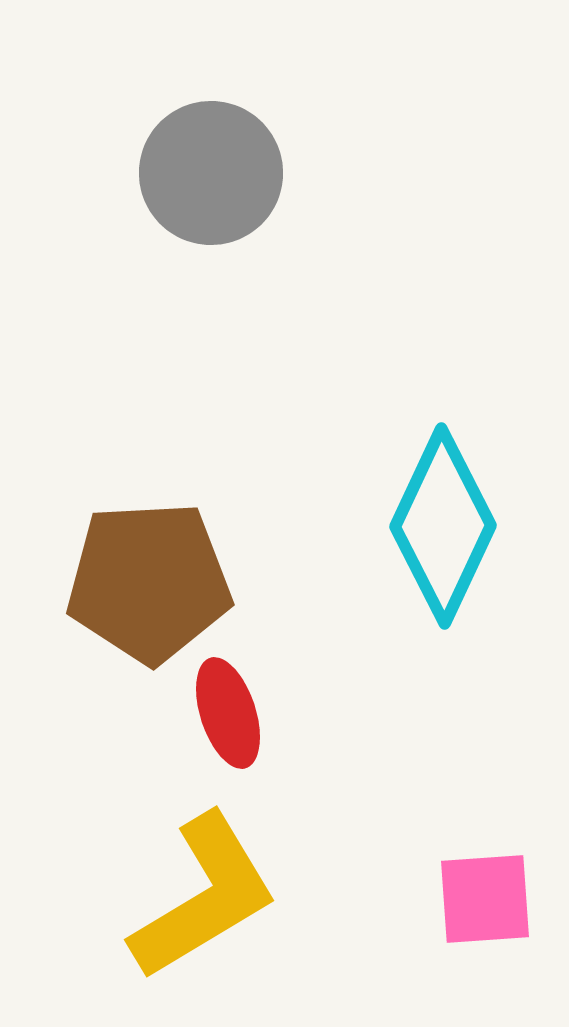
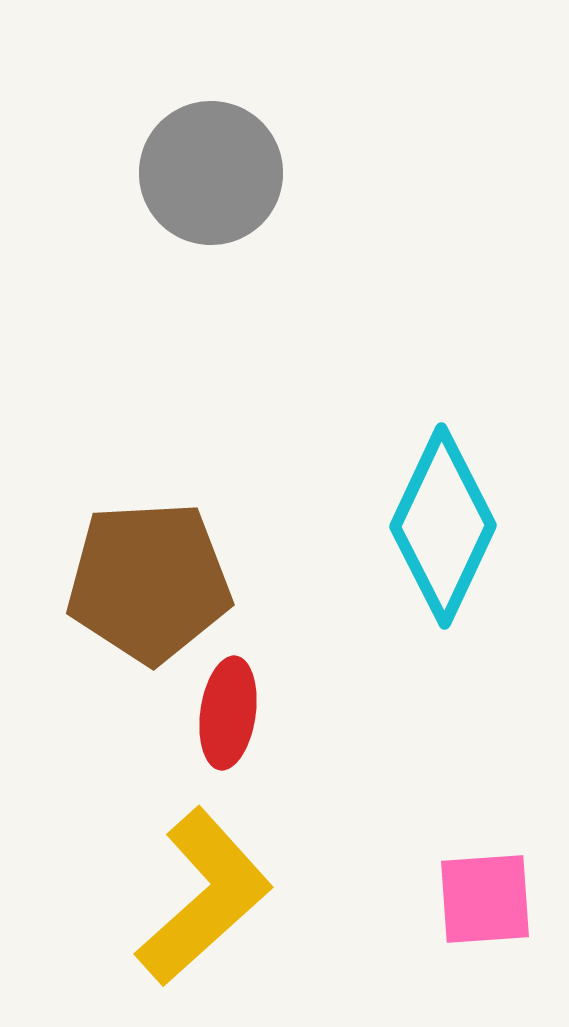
red ellipse: rotated 26 degrees clockwise
yellow L-shape: rotated 11 degrees counterclockwise
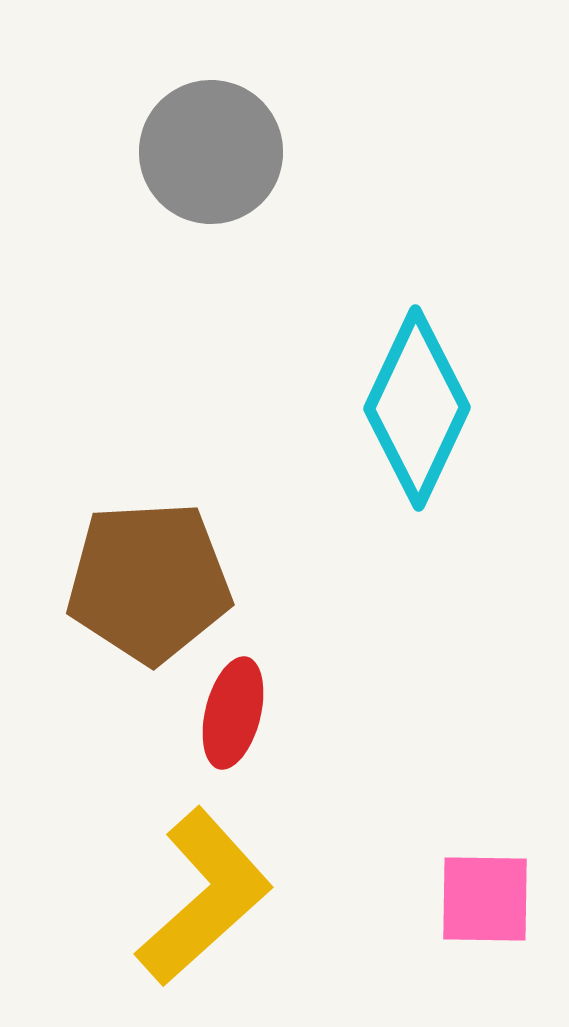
gray circle: moved 21 px up
cyan diamond: moved 26 px left, 118 px up
red ellipse: moved 5 px right; rotated 6 degrees clockwise
pink square: rotated 5 degrees clockwise
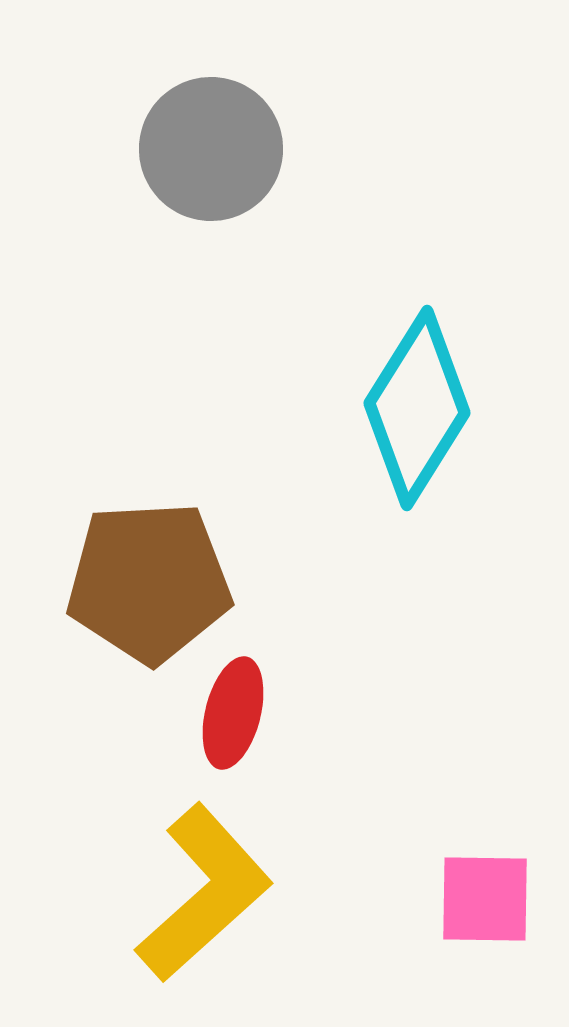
gray circle: moved 3 px up
cyan diamond: rotated 7 degrees clockwise
yellow L-shape: moved 4 px up
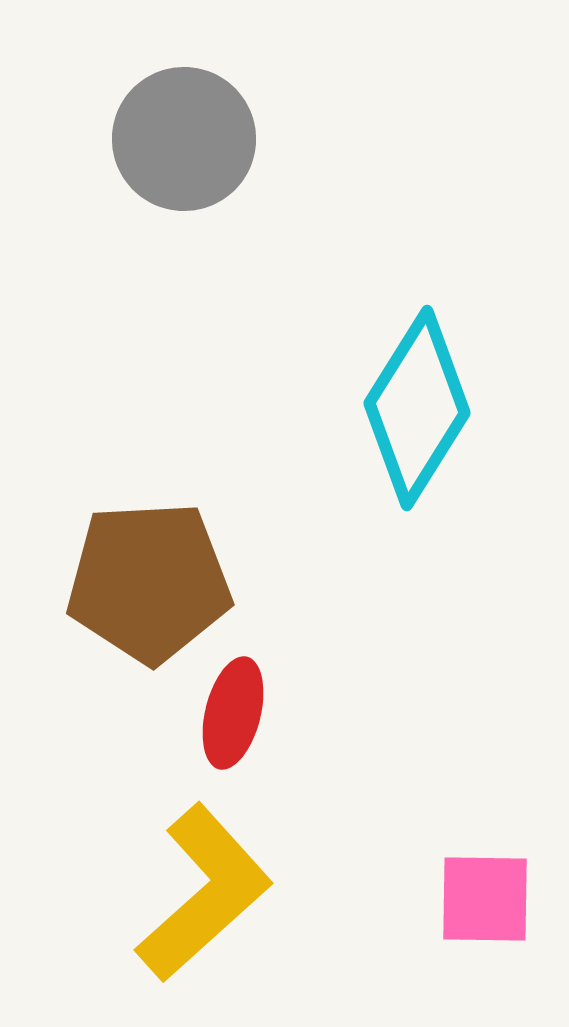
gray circle: moved 27 px left, 10 px up
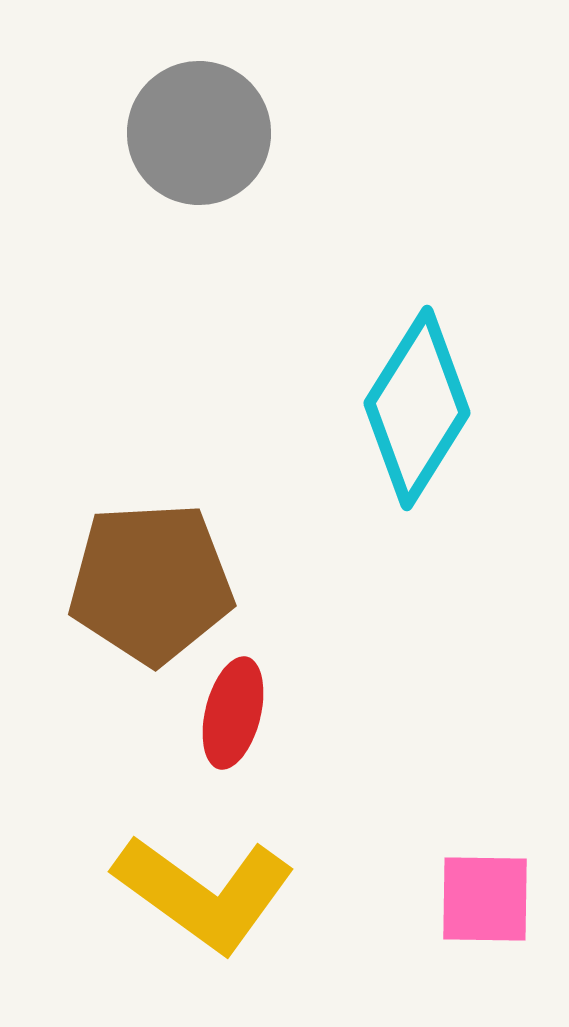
gray circle: moved 15 px right, 6 px up
brown pentagon: moved 2 px right, 1 px down
yellow L-shape: rotated 78 degrees clockwise
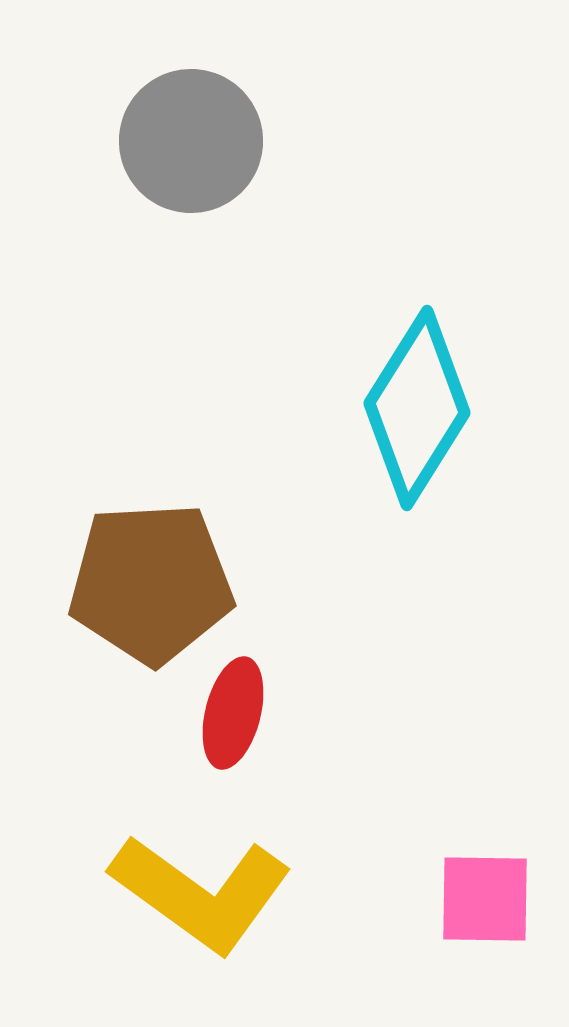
gray circle: moved 8 px left, 8 px down
yellow L-shape: moved 3 px left
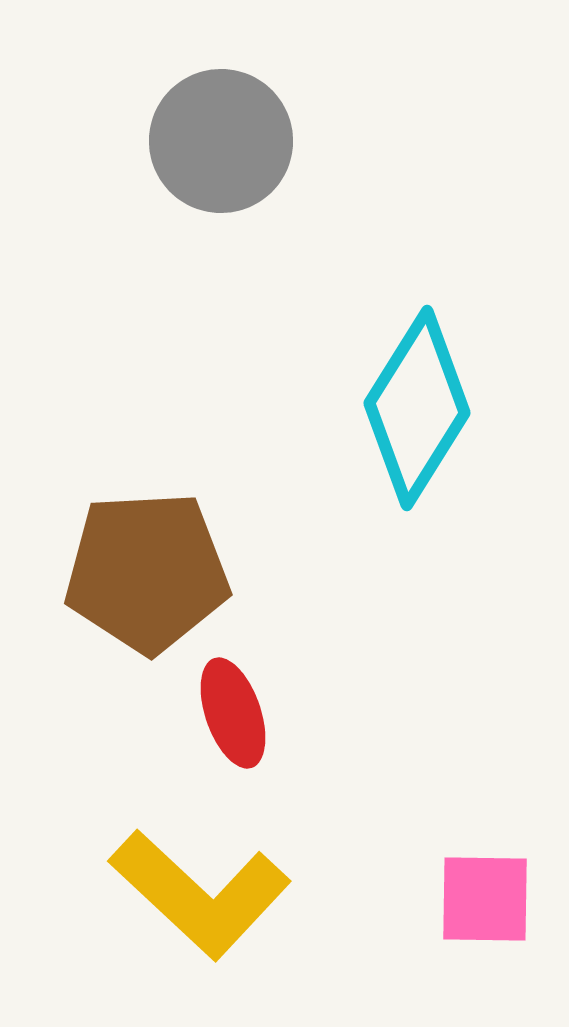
gray circle: moved 30 px right
brown pentagon: moved 4 px left, 11 px up
red ellipse: rotated 33 degrees counterclockwise
yellow L-shape: moved 1 px left, 1 px down; rotated 7 degrees clockwise
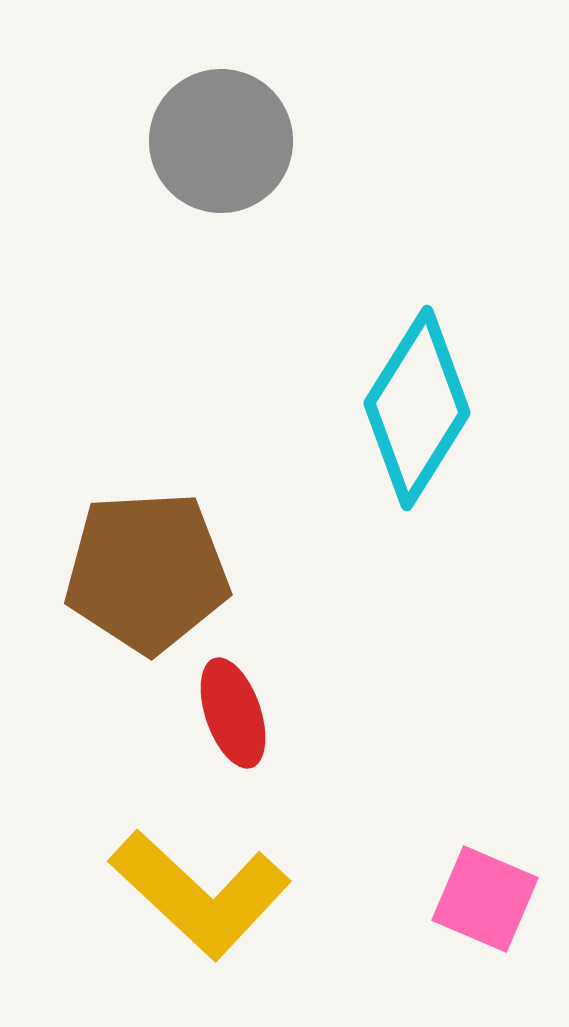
pink square: rotated 22 degrees clockwise
